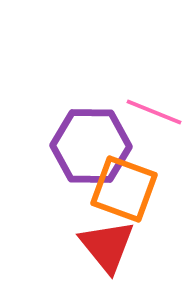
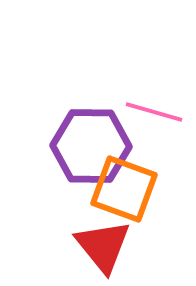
pink line: rotated 6 degrees counterclockwise
red triangle: moved 4 px left
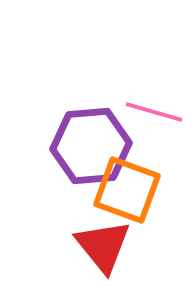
purple hexagon: rotated 6 degrees counterclockwise
orange square: moved 3 px right, 1 px down
